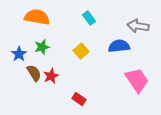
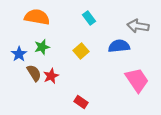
red rectangle: moved 2 px right, 3 px down
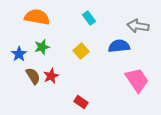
brown semicircle: moved 1 px left, 3 px down
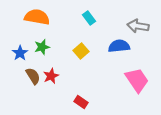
blue star: moved 1 px right, 1 px up
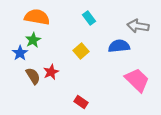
green star: moved 9 px left, 7 px up; rotated 14 degrees counterclockwise
red star: moved 4 px up
pink trapezoid: rotated 12 degrees counterclockwise
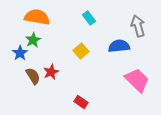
gray arrow: rotated 65 degrees clockwise
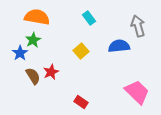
pink trapezoid: moved 12 px down
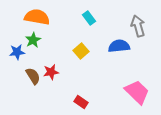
blue star: moved 3 px left, 1 px up; rotated 28 degrees clockwise
red star: rotated 14 degrees clockwise
